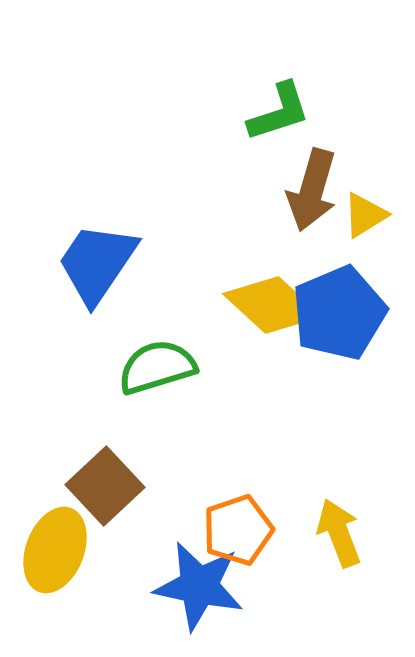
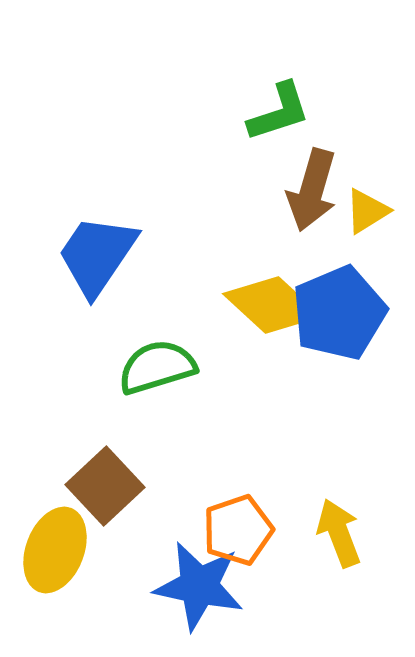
yellow triangle: moved 2 px right, 4 px up
blue trapezoid: moved 8 px up
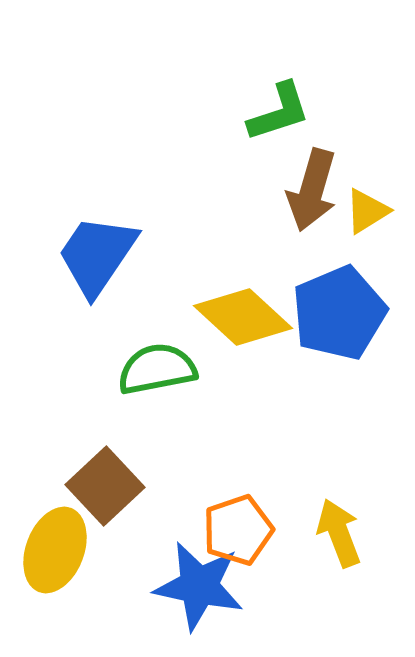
yellow diamond: moved 29 px left, 12 px down
green semicircle: moved 2 px down; rotated 6 degrees clockwise
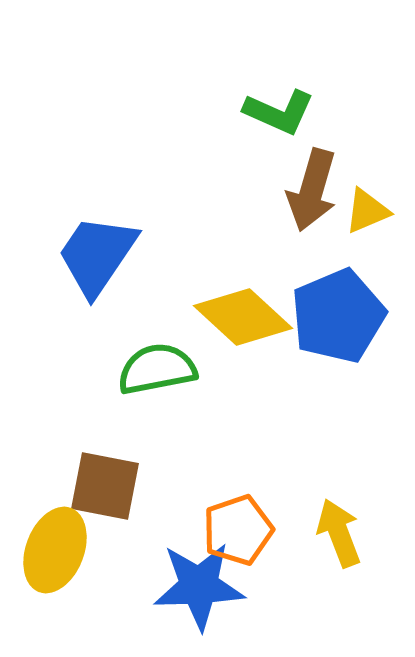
green L-shape: rotated 42 degrees clockwise
yellow triangle: rotated 9 degrees clockwise
blue pentagon: moved 1 px left, 3 px down
brown square: rotated 36 degrees counterclockwise
blue star: rotated 14 degrees counterclockwise
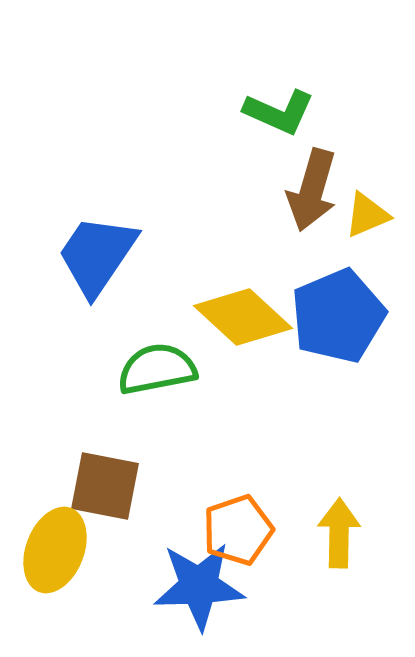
yellow triangle: moved 4 px down
yellow arrow: rotated 22 degrees clockwise
